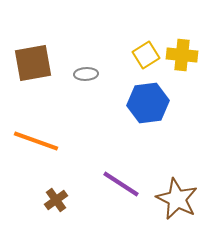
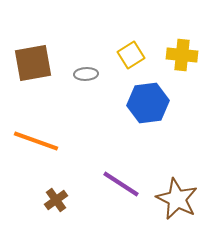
yellow square: moved 15 px left
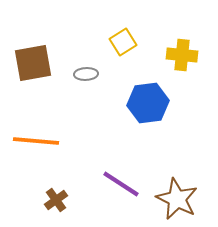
yellow square: moved 8 px left, 13 px up
orange line: rotated 15 degrees counterclockwise
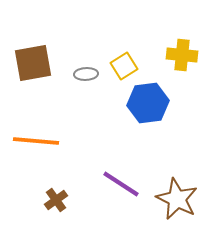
yellow square: moved 1 px right, 24 px down
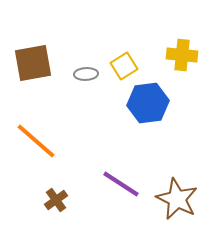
orange line: rotated 36 degrees clockwise
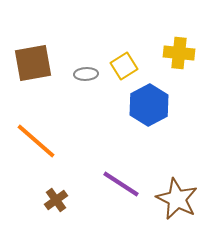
yellow cross: moved 3 px left, 2 px up
blue hexagon: moved 1 px right, 2 px down; rotated 21 degrees counterclockwise
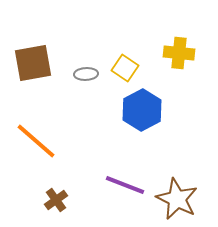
yellow square: moved 1 px right, 2 px down; rotated 24 degrees counterclockwise
blue hexagon: moved 7 px left, 5 px down
purple line: moved 4 px right, 1 px down; rotated 12 degrees counterclockwise
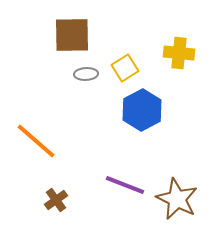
brown square: moved 39 px right, 28 px up; rotated 9 degrees clockwise
yellow square: rotated 24 degrees clockwise
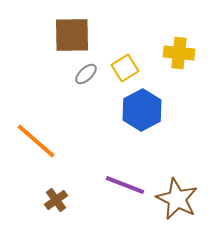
gray ellipse: rotated 40 degrees counterclockwise
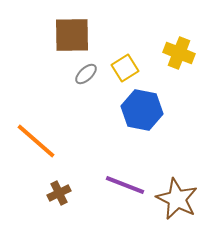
yellow cross: rotated 16 degrees clockwise
blue hexagon: rotated 21 degrees counterclockwise
brown cross: moved 3 px right, 7 px up; rotated 10 degrees clockwise
